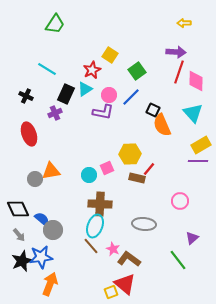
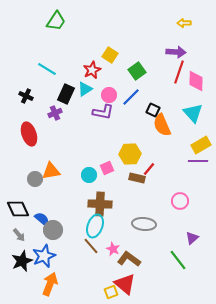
green trapezoid at (55, 24): moved 1 px right, 3 px up
blue star at (41, 257): moved 3 px right, 1 px up; rotated 15 degrees counterclockwise
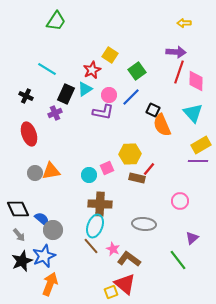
gray circle at (35, 179): moved 6 px up
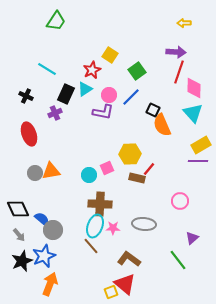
pink diamond at (196, 81): moved 2 px left, 7 px down
pink star at (113, 249): moved 21 px up; rotated 24 degrees counterclockwise
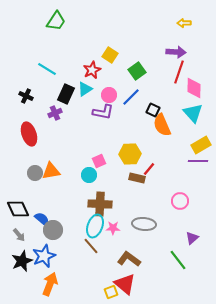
pink square at (107, 168): moved 8 px left, 7 px up
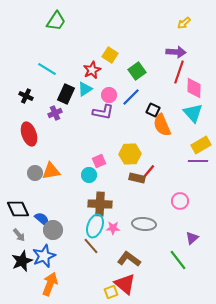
yellow arrow at (184, 23): rotated 40 degrees counterclockwise
red line at (149, 169): moved 2 px down
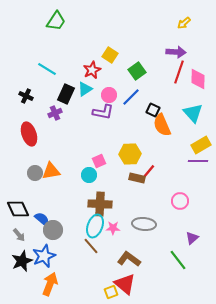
pink diamond at (194, 88): moved 4 px right, 9 px up
